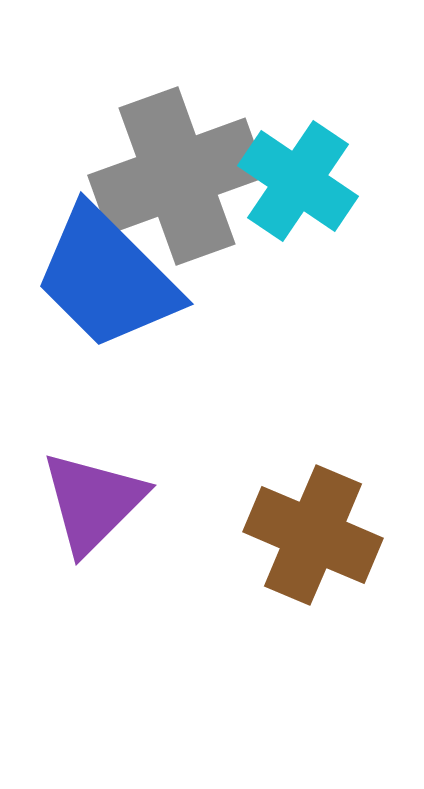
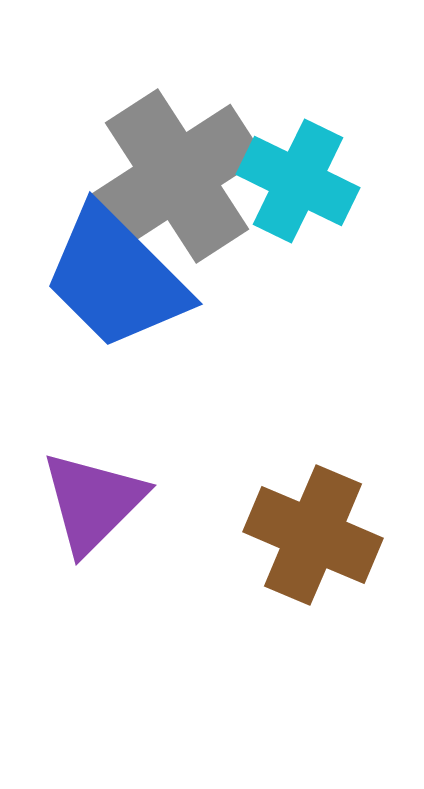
gray cross: rotated 13 degrees counterclockwise
cyan cross: rotated 8 degrees counterclockwise
blue trapezoid: moved 9 px right
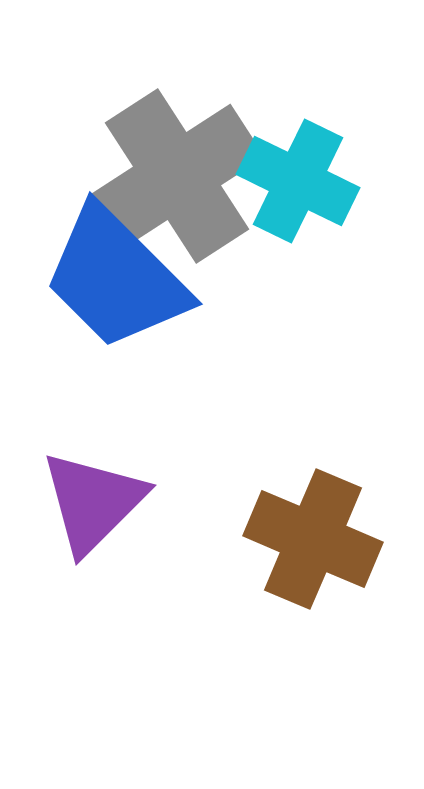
brown cross: moved 4 px down
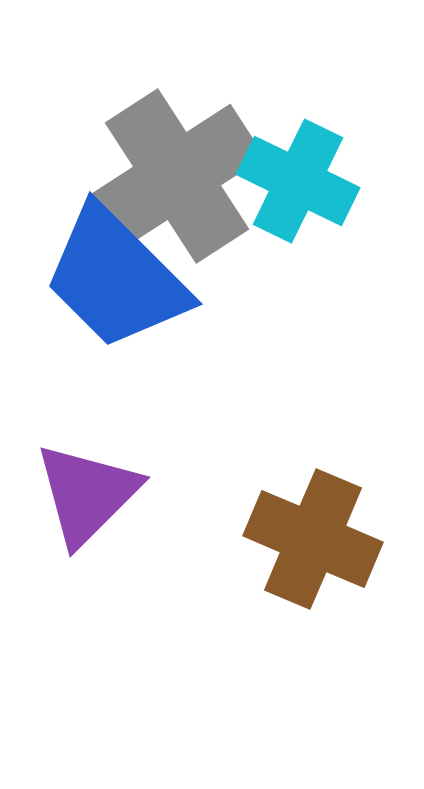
purple triangle: moved 6 px left, 8 px up
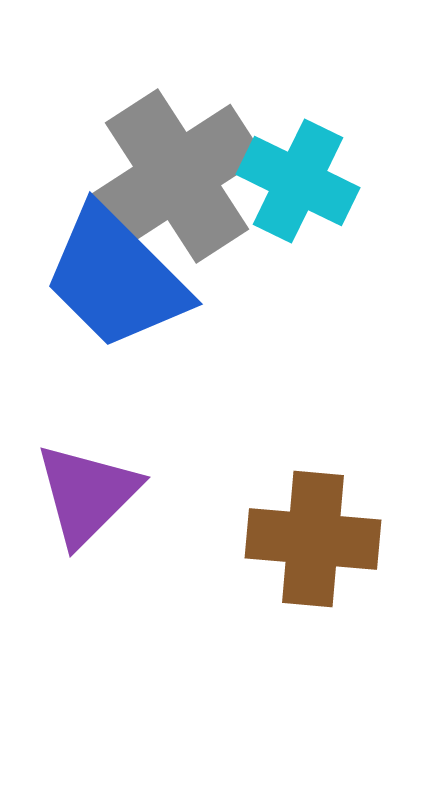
brown cross: rotated 18 degrees counterclockwise
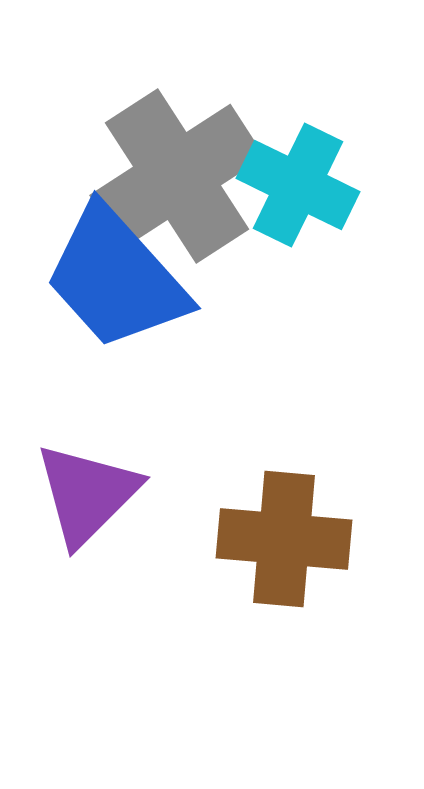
cyan cross: moved 4 px down
blue trapezoid: rotated 3 degrees clockwise
brown cross: moved 29 px left
